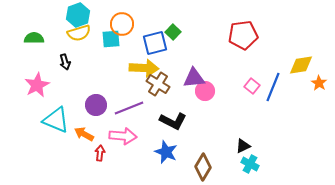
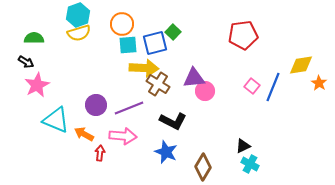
cyan square: moved 17 px right, 6 px down
black arrow: moved 39 px left; rotated 42 degrees counterclockwise
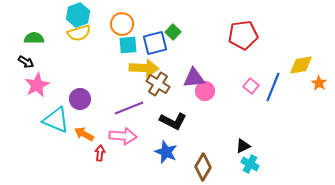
pink square: moved 1 px left
purple circle: moved 16 px left, 6 px up
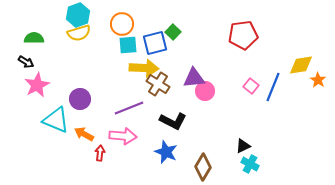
orange star: moved 1 px left, 3 px up
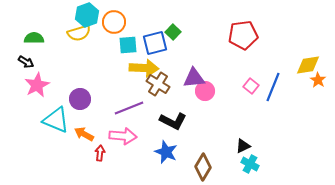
cyan hexagon: moved 9 px right
orange circle: moved 8 px left, 2 px up
yellow diamond: moved 7 px right
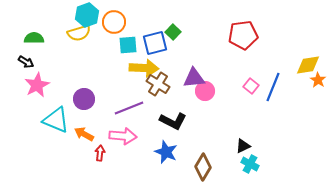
purple circle: moved 4 px right
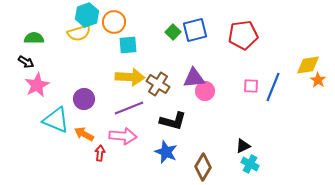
blue square: moved 40 px right, 13 px up
yellow arrow: moved 14 px left, 9 px down
pink square: rotated 35 degrees counterclockwise
black L-shape: rotated 12 degrees counterclockwise
